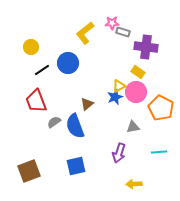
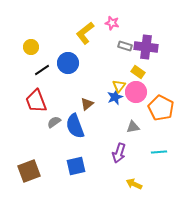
pink star: rotated 16 degrees clockwise
gray rectangle: moved 2 px right, 14 px down
yellow triangle: rotated 24 degrees counterclockwise
yellow arrow: rotated 28 degrees clockwise
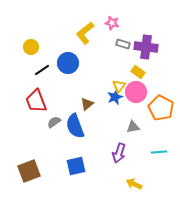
gray rectangle: moved 2 px left, 2 px up
